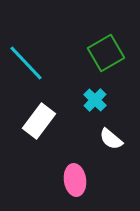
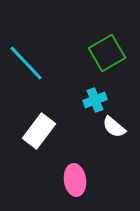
green square: moved 1 px right
cyan cross: rotated 25 degrees clockwise
white rectangle: moved 10 px down
white semicircle: moved 3 px right, 12 px up
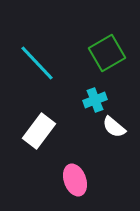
cyan line: moved 11 px right
pink ellipse: rotated 12 degrees counterclockwise
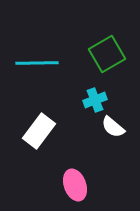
green square: moved 1 px down
cyan line: rotated 48 degrees counterclockwise
white semicircle: moved 1 px left
pink ellipse: moved 5 px down
